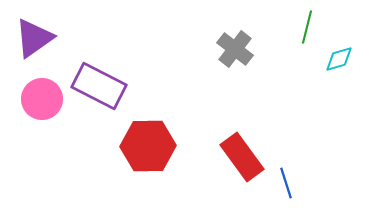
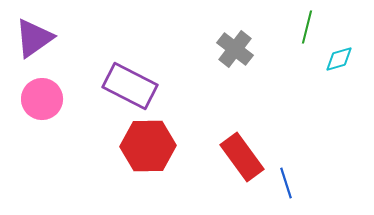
purple rectangle: moved 31 px right
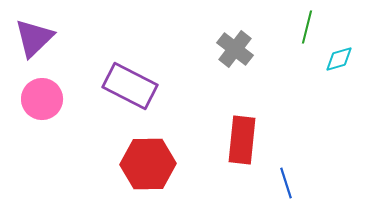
purple triangle: rotated 9 degrees counterclockwise
red hexagon: moved 18 px down
red rectangle: moved 17 px up; rotated 42 degrees clockwise
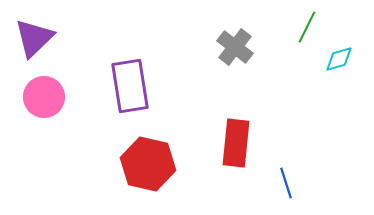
green line: rotated 12 degrees clockwise
gray cross: moved 2 px up
purple rectangle: rotated 54 degrees clockwise
pink circle: moved 2 px right, 2 px up
red rectangle: moved 6 px left, 3 px down
red hexagon: rotated 14 degrees clockwise
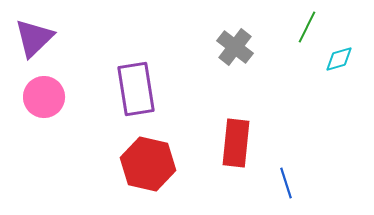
purple rectangle: moved 6 px right, 3 px down
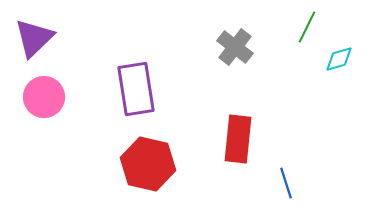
red rectangle: moved 2 px right, 4 px up
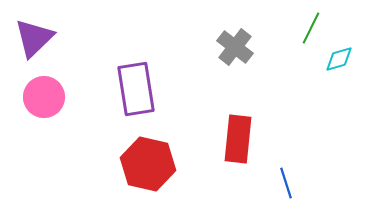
green line: moved 4 px right, 1 px down
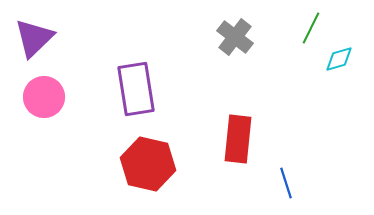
gray cross: moved 10 px up
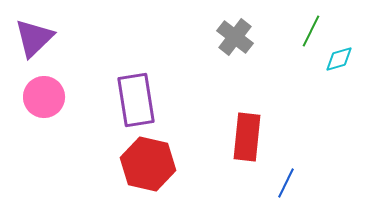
green line: moved 3 px down
purple rectangle: moved 11 px down
red rectangle: moved 9 px right, 2 px up
blue line: rotated 44 degrees clockwise
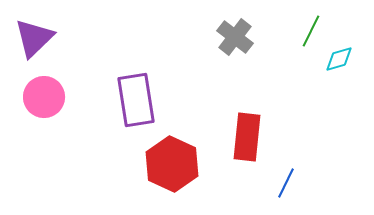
red hexagon: moved 24 px right; rotated 12 degrees clockwise
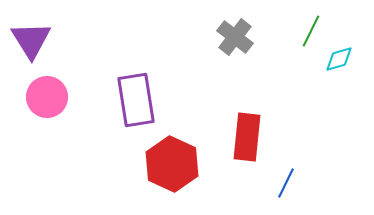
purple triangle: moved 3 px left, 2 px down; rotated 18 degrees counterclockwise
pink circle: moved 3 px right
